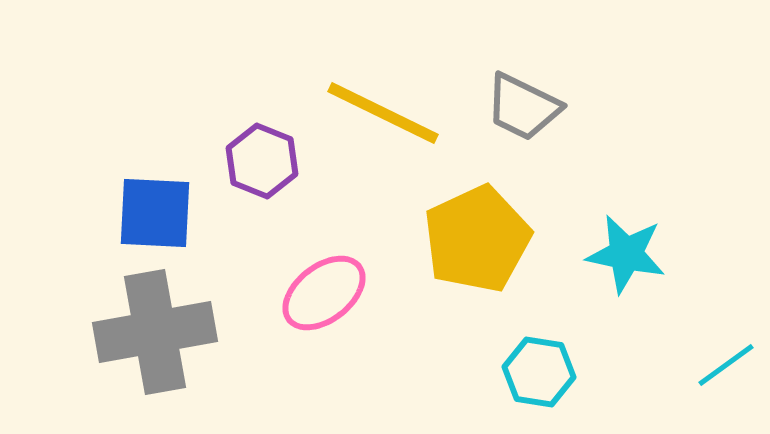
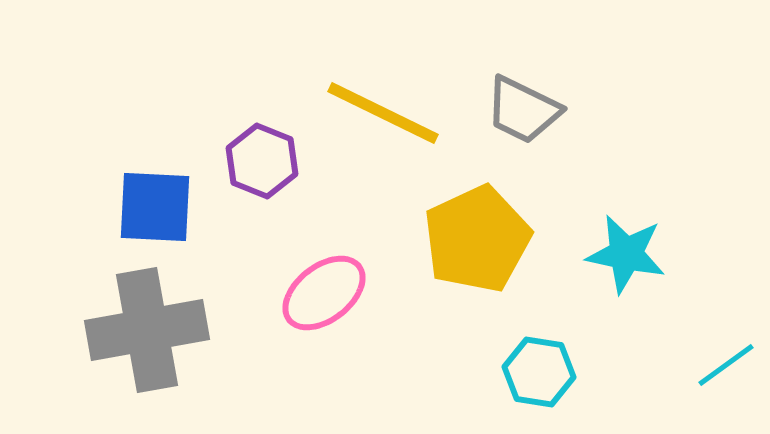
gray trapezoid: moved 3 px down
blue square: moved 6 px up
gray cross: moved 8 px left, 2 px up
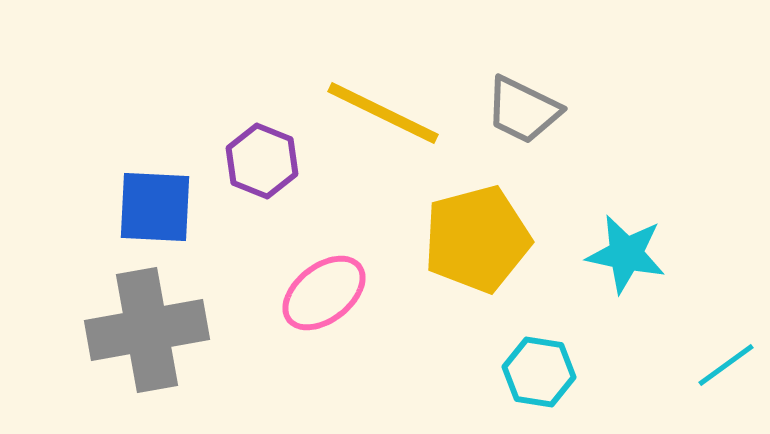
yellow pentagon: rotated 10 degrees clockwise
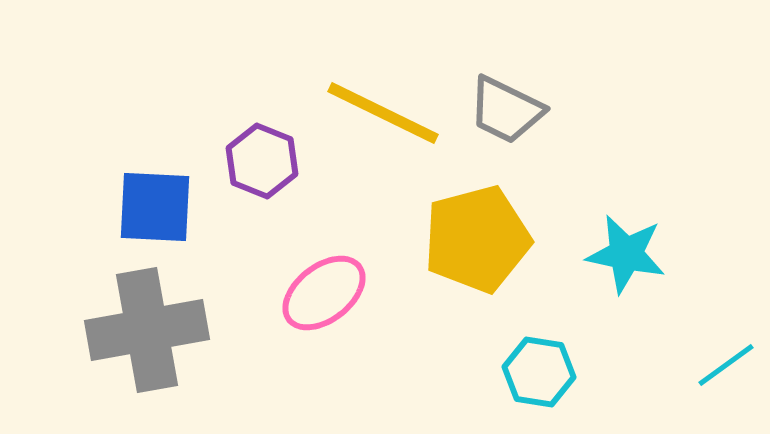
gray trapezoid: moved 17 px left
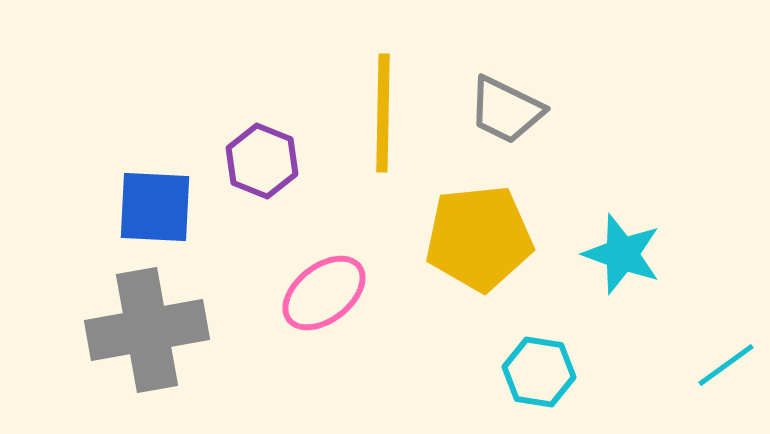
yellow line: rotated 65 degrees clockwise
yellow pentagon: moved 2 px right, 1 px up; rotated 9 degrees clockwise
cyan star: moved 4 px left; rotated 8 degrees clockwise
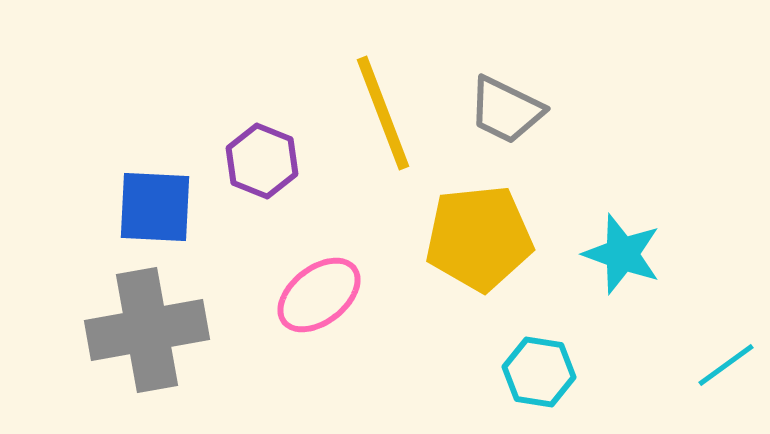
yellow line: rotated 22 degrees counterclockwise
pink ellipse: moved 5 px left, 2 px down
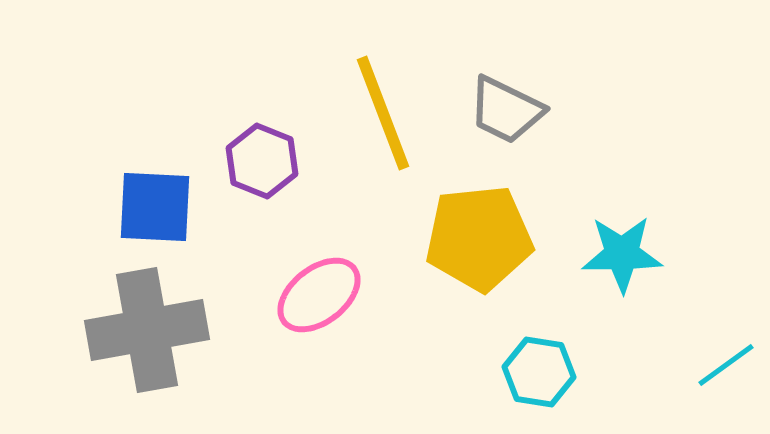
cyan star: rotated 20 degrees counterclockwise
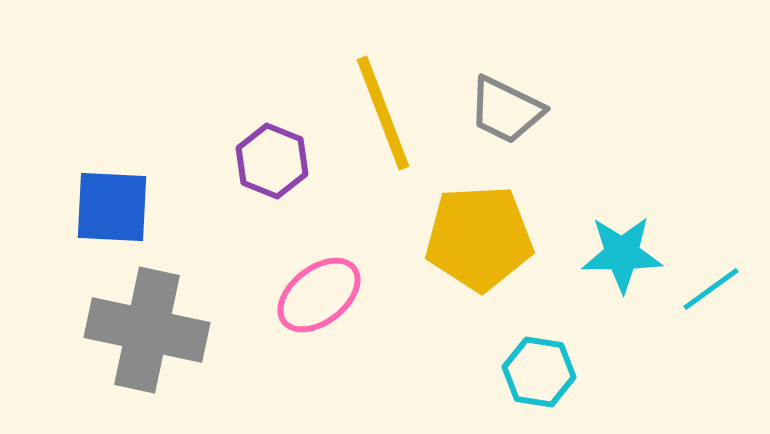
purple hexagon: moved 10 px right
blue square: moved 43 px left
yellow pentagon: rotated 3 degrees clockwise
gray cross: rotated 22 degrees clockwise
cyan line: moved 15 px left, 76 px up
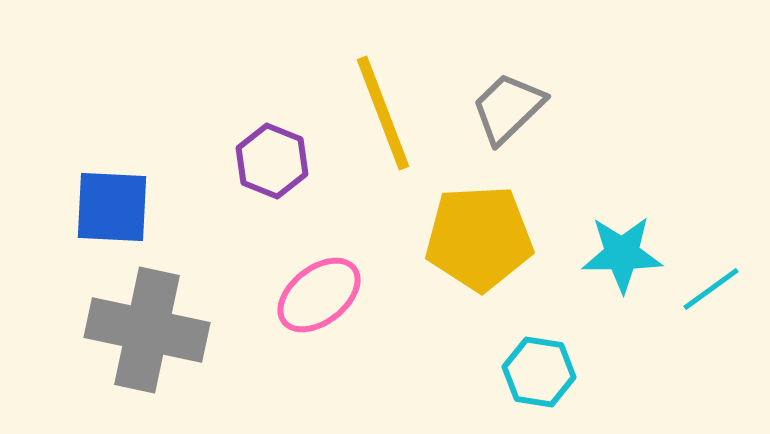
gray trapezoid: moved 2 px right, 2 px up; rotated 110 degrees clockwise
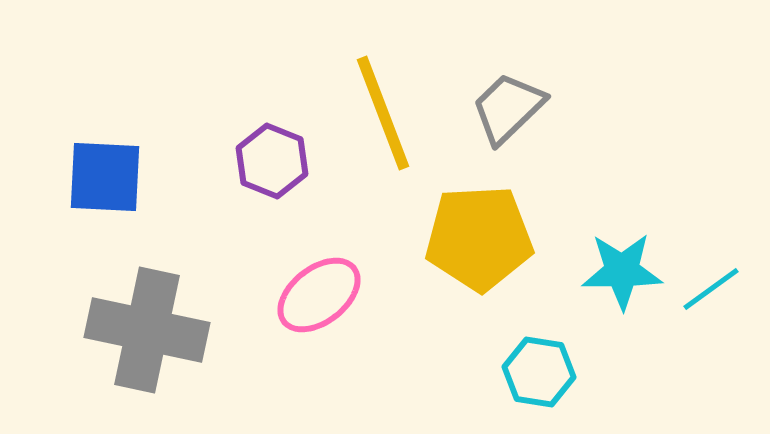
blue square: moved 7 px left, 30 px up
cyan star: moved 17 px down
